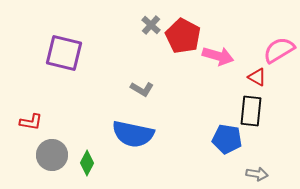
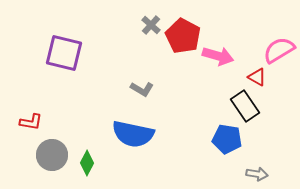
black rectangle: moved 6 px left, 5 px up; rotated 40 degrees counterclockwise
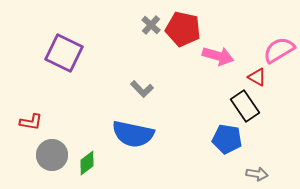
red pentagon: moved 7 px up; rotated 16 degrees counterclockwise
purple square: rotated 12 degrees clockwise
gray L-shape: rotated 15 degrees clockwise
green diamond: rotated 25 degrees clockwise
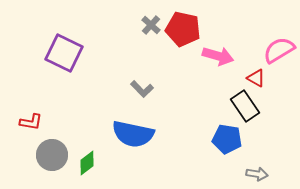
red triangle: moved 1 px left, 1 px down
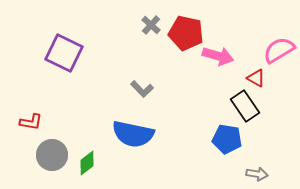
red pentagon: moved 3 px right, 4 px down
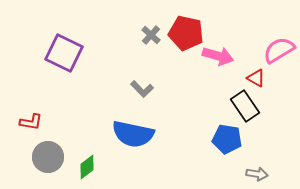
gray cross: moved 10 px down
gray circle: moved 4 px left, 2 px down
green diamond: moved 4 px down
